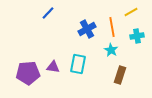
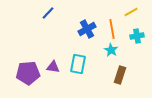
orange line: moved 2 px down
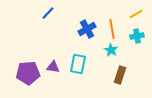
yellow line: moved 5 px right, 2 px down
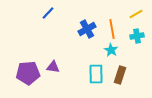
cyan rectangle: moved 18 px right, 10 px down; rotated 12 degrees counterclockwise
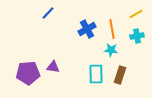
cyan star: rotated 24 degrees counterclockwise
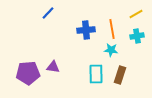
blue cross: moved 1 px left, 1 px down; rotated 24 degrees clockwise
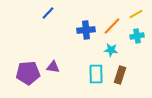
orange line: moved 3 px up; rotated 54 degrees clockwise
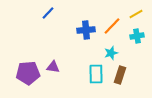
cyan star: moved 3 px down; rotated 24 degrees counterclockwise
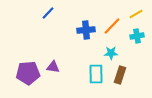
cyan star: rotated 16 degrees clockwise
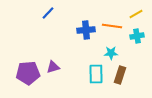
orange line: rotated 54 degrees clockwise
purple triangle: rotated 24 degrees counterclockwise
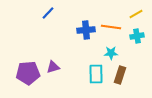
orange line: moved 1 px left, 1 px down
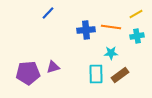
brown rectangle: rotated 36 degrees clockwise
